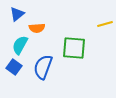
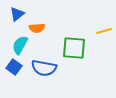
yellow line: moved 1 px left, 7 px down
blue semicircle: moved 1 px right, 1 px down; rotated 100 degrees counterclockwise
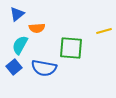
green square: moved 3 px left
blue square: rotated 14 degrees clockwise
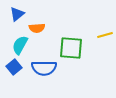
yellow line: moved 1 px right, 4 px down
blue semicircle: rotated 10 degrees counterclockwise
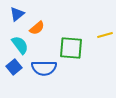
orange semicircle: rotated 35 degrees counterclockwise
cyan semicircle: rotated 114 degrees clockwise
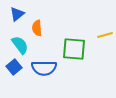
orange semicircle: rotated 126 degrees clockwise
green square: moved 3 px right, 1 px down
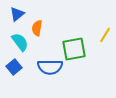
orange semicircle: rotated 14 degrees clockwise
yellow line: rotated 42 degrees counterclockwise
cyan semicircle: moved 3 px up
green square: rotated 15 degrees counterclockwise
blue semicircle: moved 6 px right, 1 px up
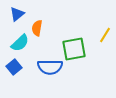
cyan semicircle: moved 1 px down; rotated 84 degrees clockwise
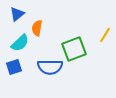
green square: rotated 10 degrees counterclockwise
blue square: rotated 21 degrees clockwise
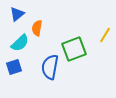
blue semicircle: rotated 100 degrees clockwise
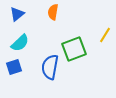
orange semicircle: moved 16 px right, 16 px up
